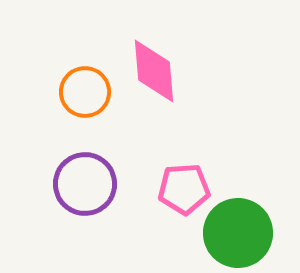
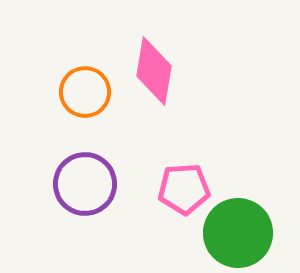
pink diamond: rotated 14 degrees clockwise
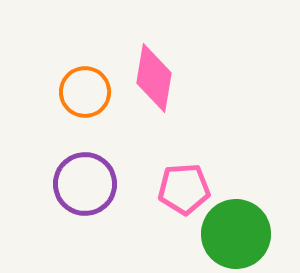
pink diamond: moved 7 px down
green circle: moved 2 px left, 1 px down
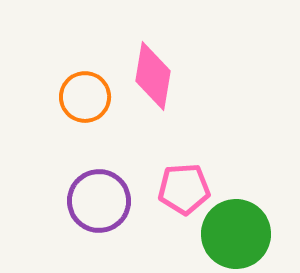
pink diamond: moved 1 px left, 2 px up
orange circle: moved 5 px down
purple circle: moved 14 px right, 17 px down
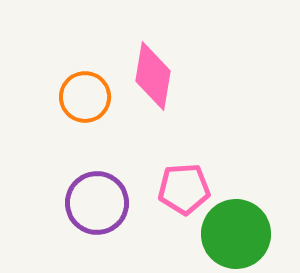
purple circle: moved 2 px left, 2 px down
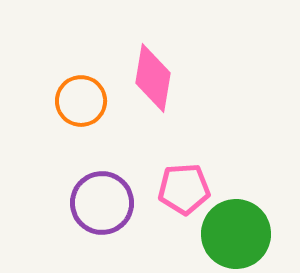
pink diamond: moved 2 px down
orange circle: moved 4 px left, 4 px down
purple circle: moved 5 px right
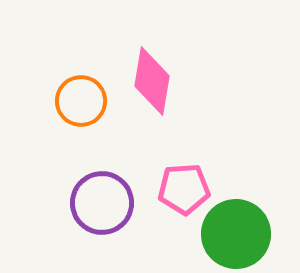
pink diamond: moved 1 px left, 3 px down
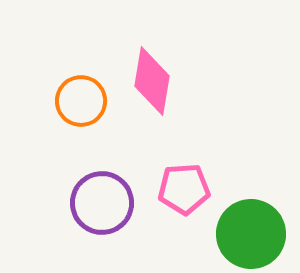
green circle: moved 15 px right
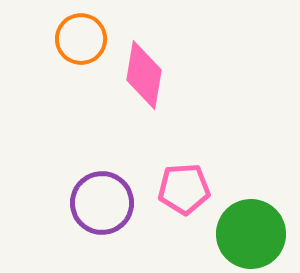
pink diamond: moved 8 px left, 6 px up
orange circle: moved 62 px up
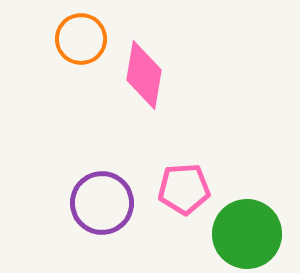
green circle: moved 4 px left
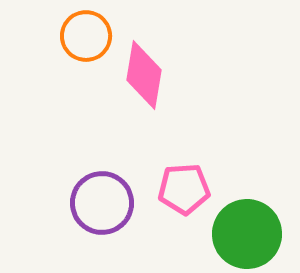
orange circle: moved 5 px right, 3 px up
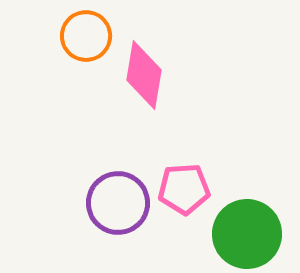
purple circle: moved 16 px right
